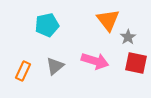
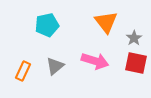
orange triangle: moved 2 px left, 2 px down
gray star: moved 6 px right, 1 px down
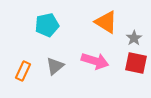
orange triangle: rotated 20 degrees counterclockwise
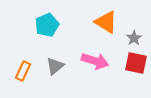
cyan pentagon: rotated 10 degrees counterclockwise
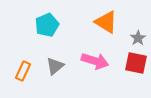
gray star: moved 4 px right
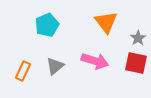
orange triangle: rotated 20 degrees clockwise
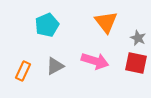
gray star: rotated 14 degrees counterclockwise
gray triangle: rotated 12 degrees clockwise
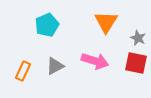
orange triangle: rotated 10 degrees clockwise
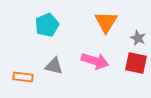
gray triangle: moved 1 px left; rotated 42 degrees clockwise
orange rectangle: moved 6 px down; rotated 72 degrees clockwise
